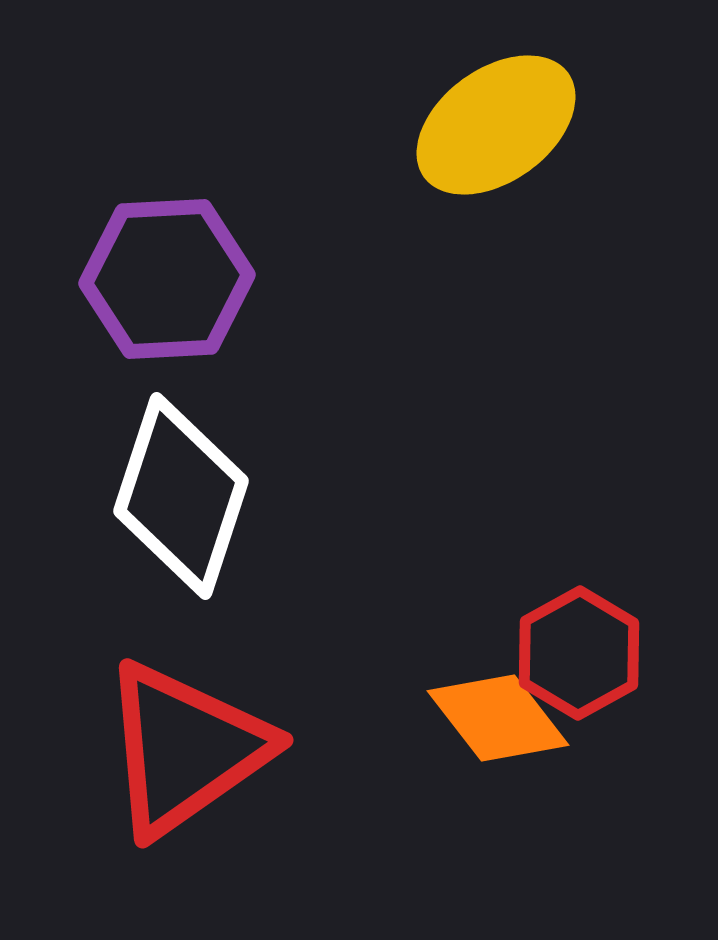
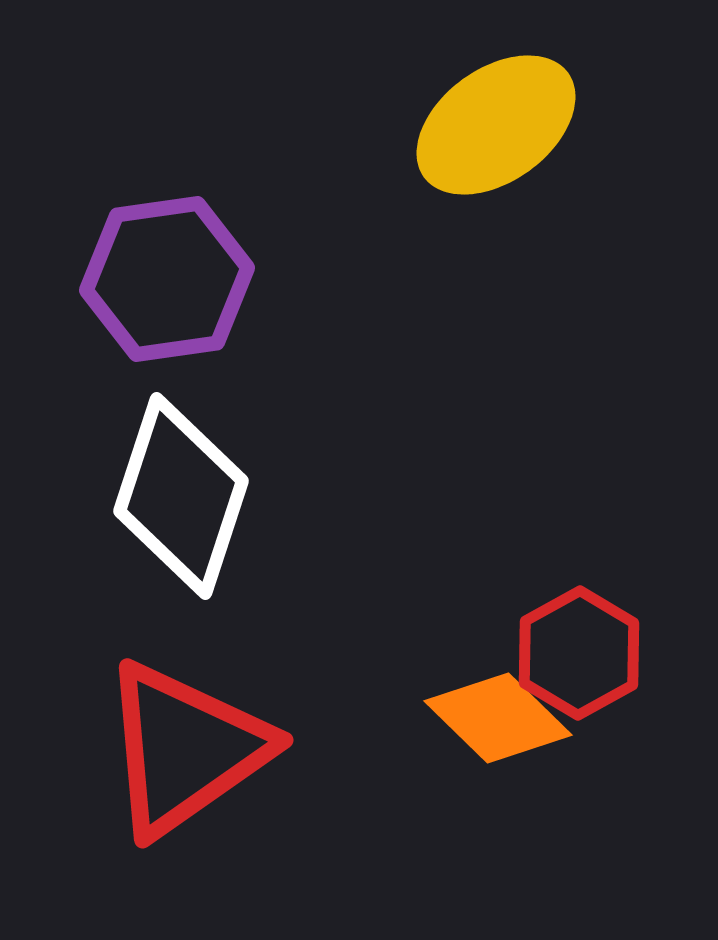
purple hexagon: rotated 5 degrees counterclockwise
orange diamond: rotated 8 degrees counterclockwise
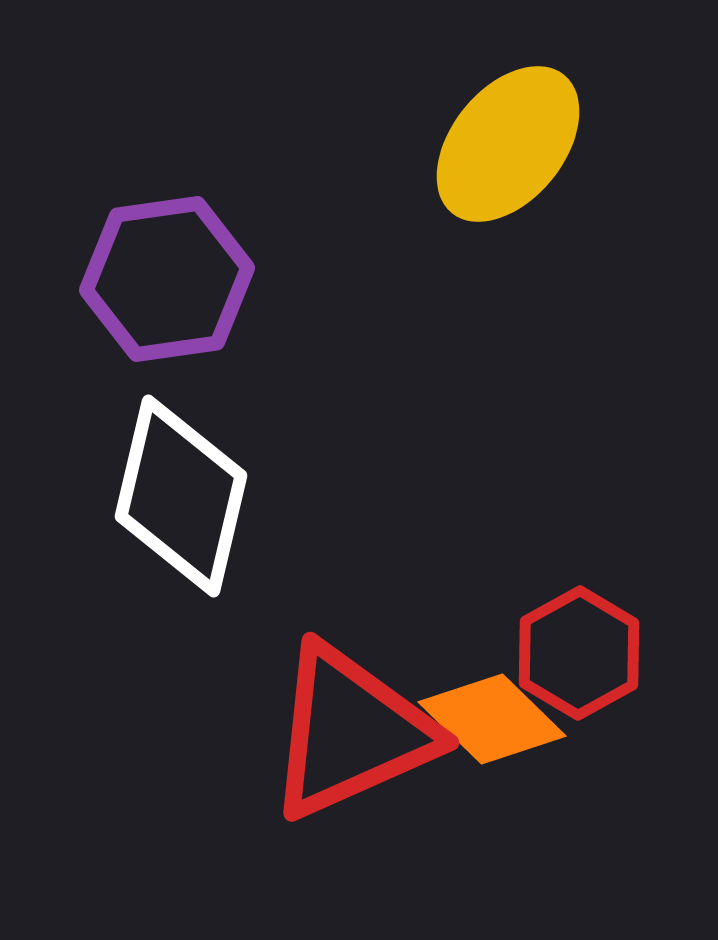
yellow ellipse: moved 12 px right, 19 px down; rotated 15 degrees counterclockwise
white diamond: rotated 5 degrees counterclockwise
orange diamond: moved 6 px left, 1 px down
red triangle: moved 166 px right, 17 px up; rotated 11 degrees clockwise
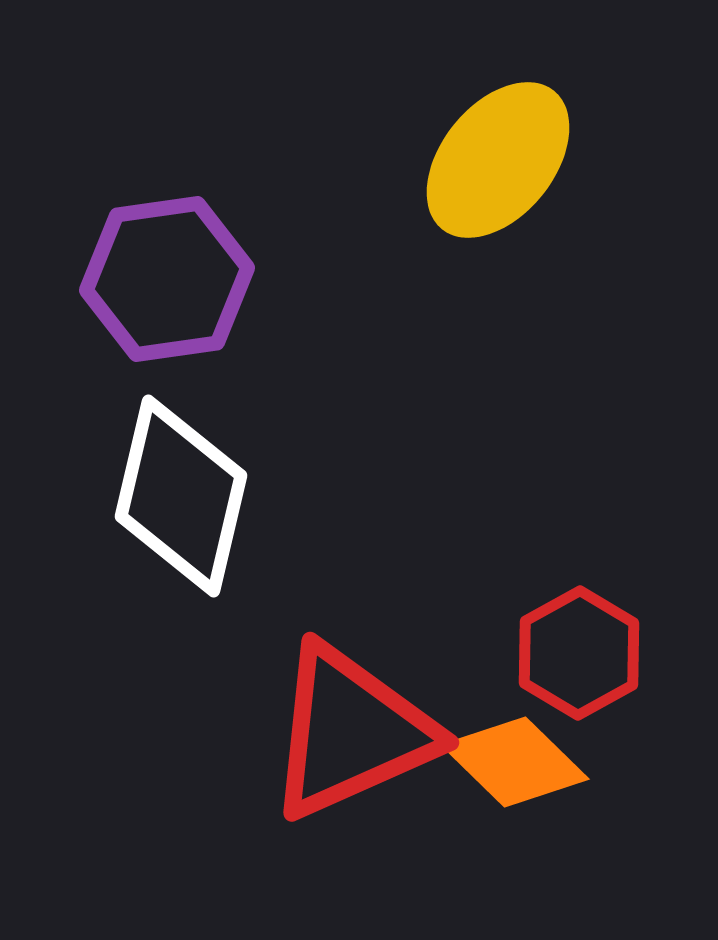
yellow ellipse: moved 10 px left, 16 px down
orange diamond: moved 23 px right, 43 px down
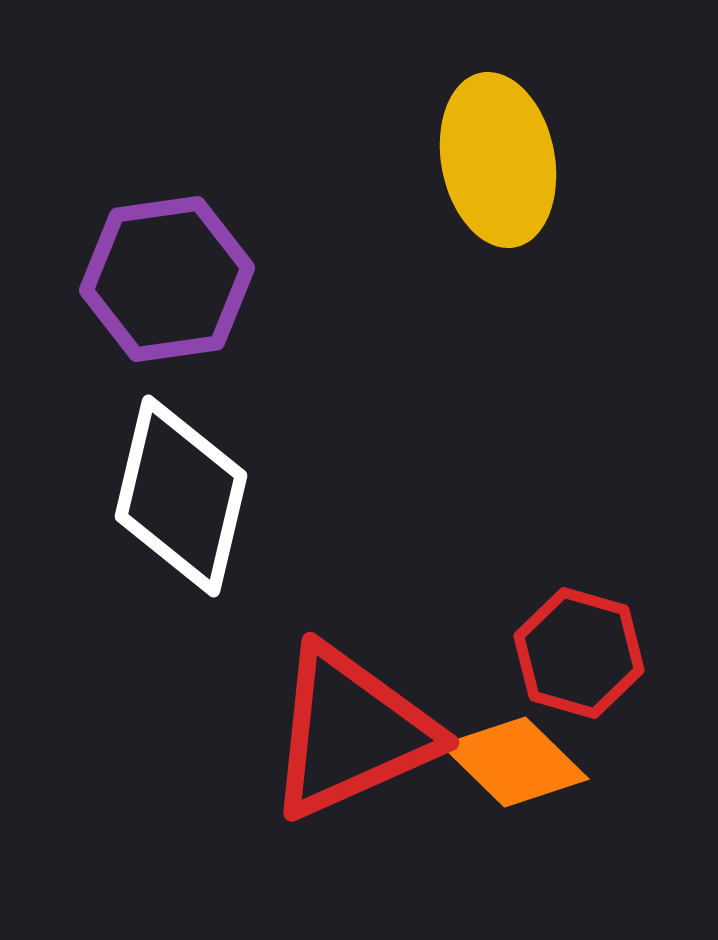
yellow ellipse: rotated 50 degrees counterclockwise
red hexagon: rotated 15 degrees counterclockwise
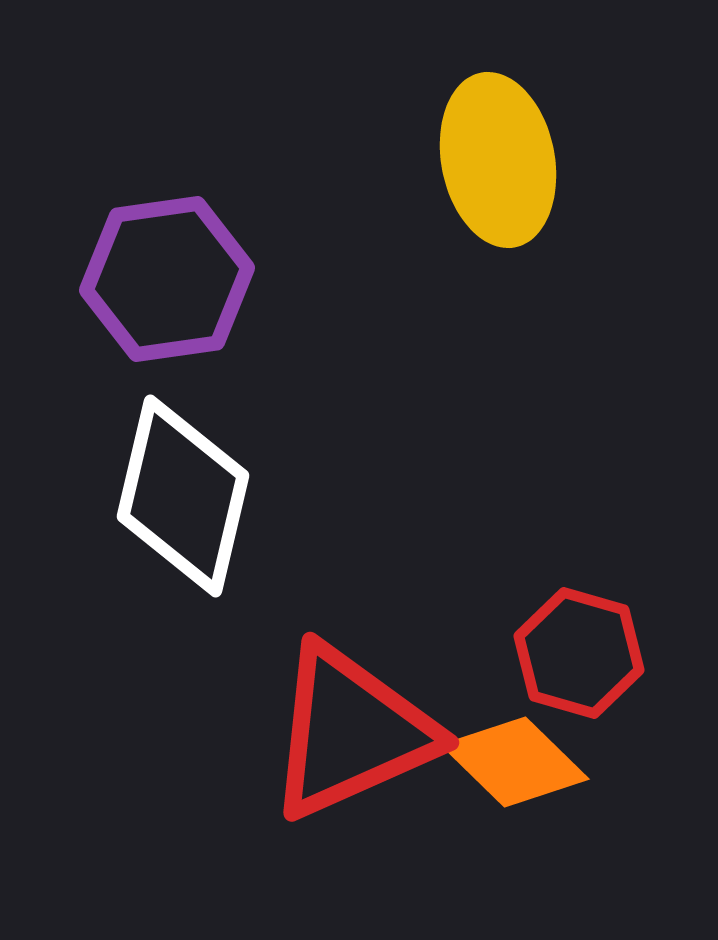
white diamond: moved 2 px right
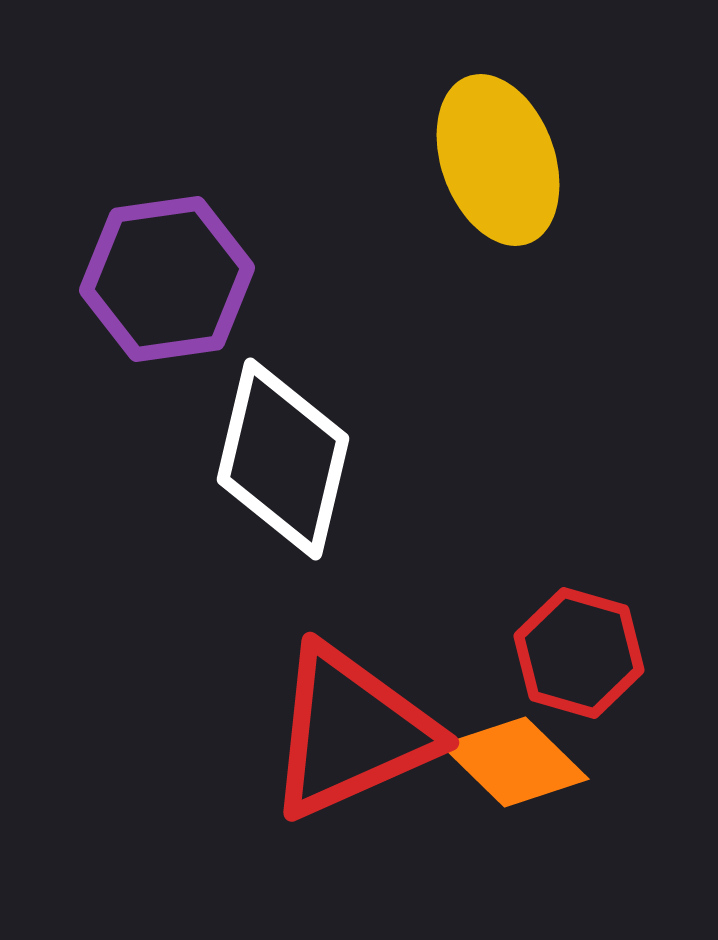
yellow ellipse: rotated 9 degrees counterclockwise
white diamond: moved 100 px right, 37 px up
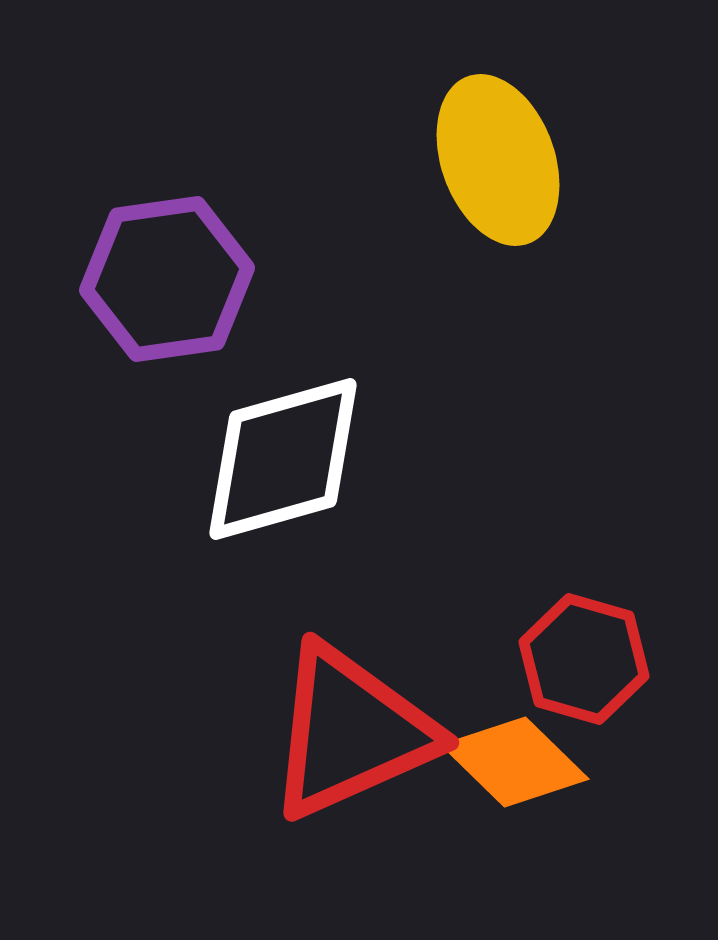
white diamond: rotated 61 degrees clockwise
red hexagon: moved 5 px right, 6 px down
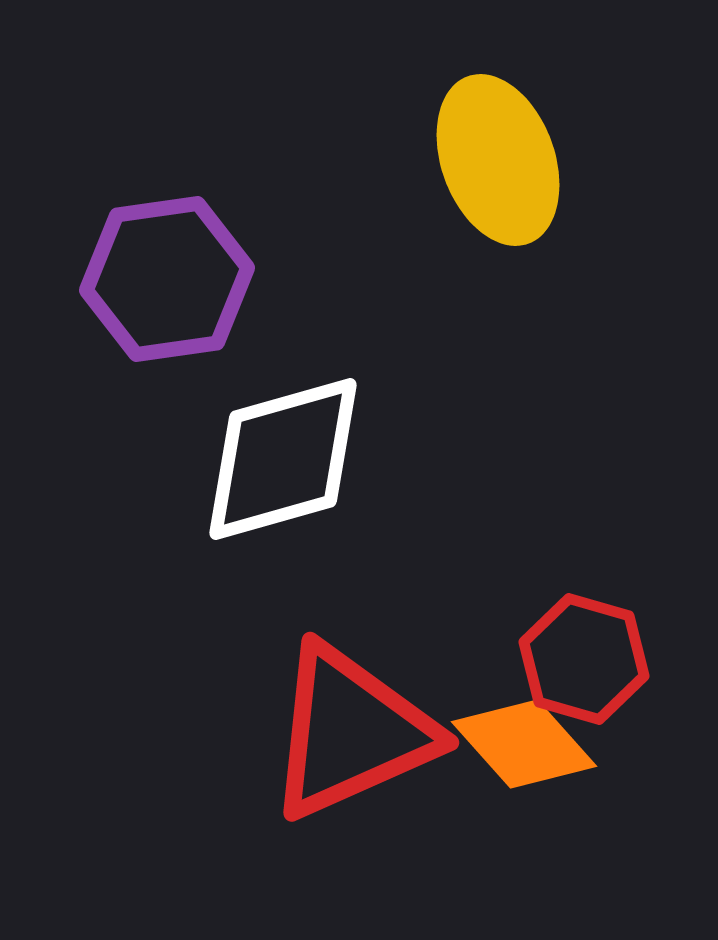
orange diamond: moved 9 px right, 18 px up; rotated 4 degrees clockwise
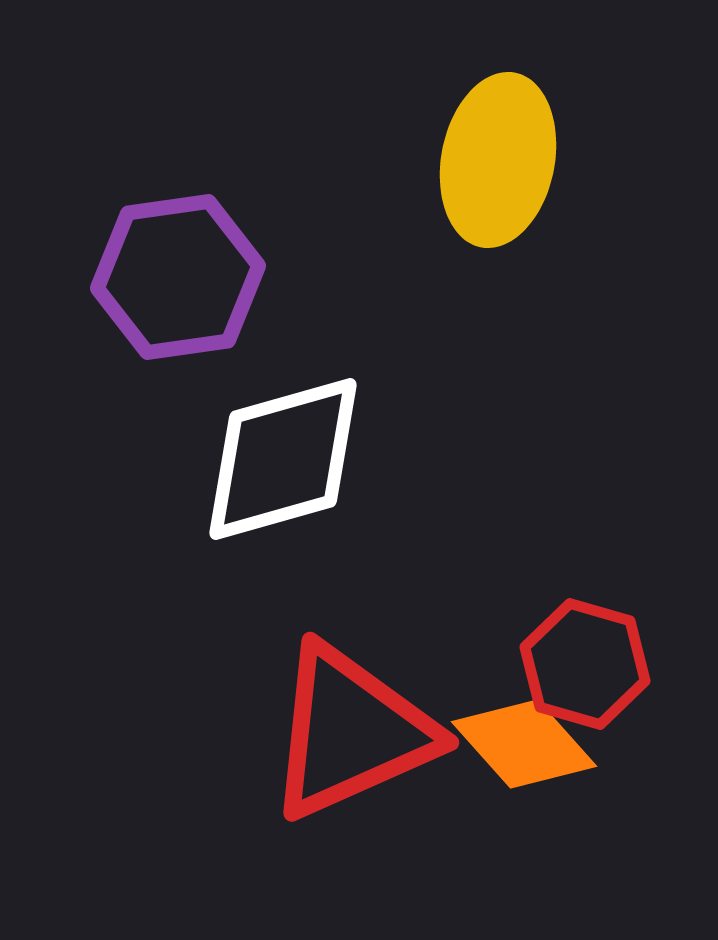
yellow ellipse: rotated 31 degrees clockwise
purple hexagon: moved 11 px right, 2 px up
red hexagon: moved 1 px right, 5 px down
